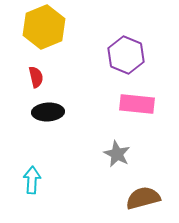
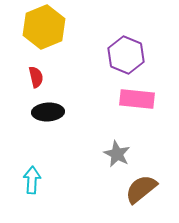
pink rectangle: moved 5 px up
brown semicircle: moved 2 px left, 9 px up; rotated 24 degrees counterclockwise
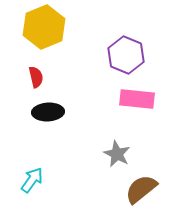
cyan arrow: rotated 32 degrees clockwise
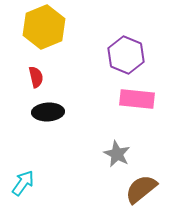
cyan arrow: moved 9 px left, 3 px down
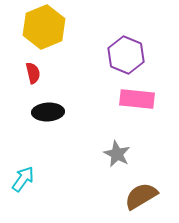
red semicircle: moved 3 px left, 4 px up
cyan arrow: moved 4 px up
brown semicircle: moved 7 px down; rotated 8 degrees clockwise
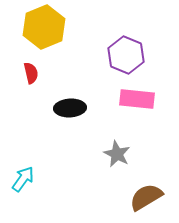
red semicircle: moved 2 px left
black ellipse: moved 22 px right, 4 px up
brown semicircle: moved 5 px right, 1 px down
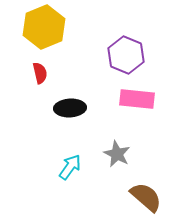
red semicircle: moved 9 px right
cyan arrow: moved 47 px right, 12 px up
brown semicircle: rotated 72 degrees clockwise
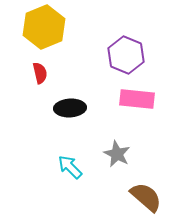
cyan arrow: rotated 80 degrees counterclockwise
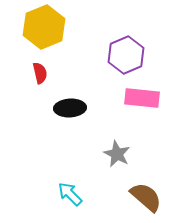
purple hexagon: rotated 15 degrees clockwise
pink rectangle: moved 5 px right, 1 px up
cyan arrow: moved 27 px down
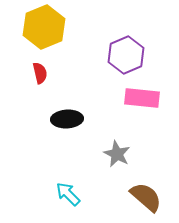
black ellipse: moved 3 px left, 11 px down
cyan arrow: moved 2 px left
